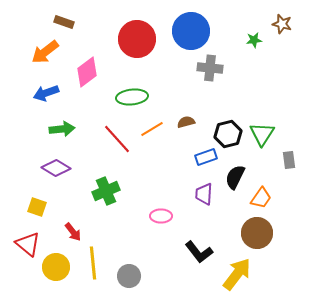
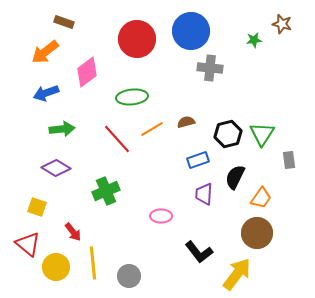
blue rectangle: moved 8 px left, 3 px down
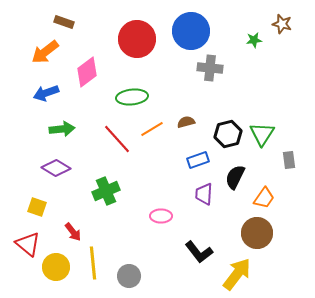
orange trapezoid: moved 3 px right
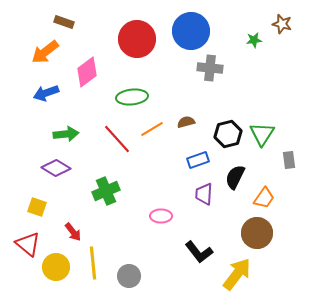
green arrow: moved 4 px right, 5 px down
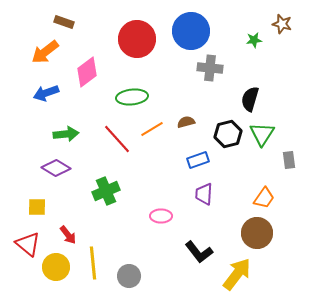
black semicircle: moved 15 px right, 78 px up; rotated 10 degrees counterclockwise
yellow square: rotated 18 degrees counterclockwise
red arrow: moved 5 px left, 3 px down
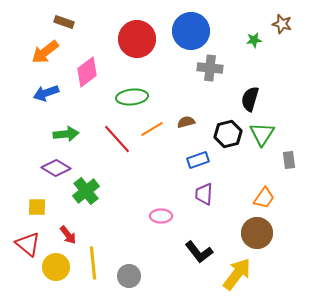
green cross: moved 20 px left; rotated 16 degrees counterclockwise
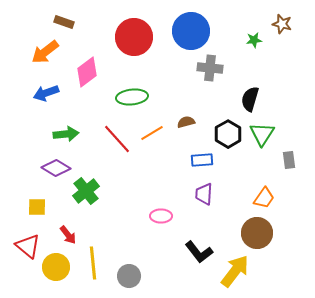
red circle: moved 3 px left, 2 px up
orange line: moved 4 px down
black hexagon: rotated 16 degrees counterclockwise
blue rectangle: moved 4 px right; rotated 15 degrees clockwise
red triangle: moved 2 px down
yellow arrow: moved 2 px left, 3 px up
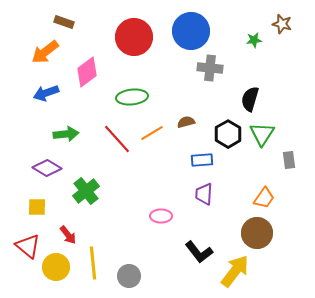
purple diamond: moved 9 px left
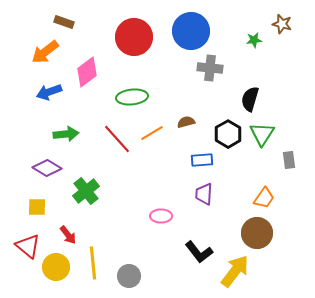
blue arrow: moved 3 px right, 1 px up
